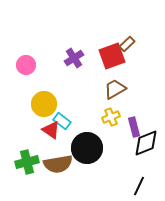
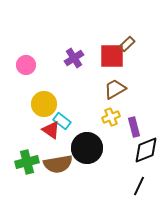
red square: rotated 20 degrees clockwise
black diamond: moved 7 px down
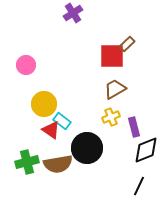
purple cross: moved 1 px left, 45 px up
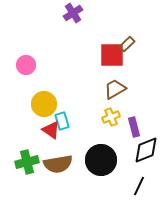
red square: moved 1 px up
cyan rectangle: rotated 36 degrees clockwise
black circle: moved 14 px right, 12 px down
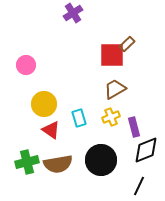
cyan rectangle: moved 17 px right, 3 px up
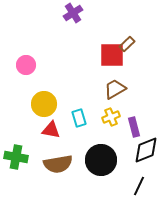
red triangle: rotated 24 degrees counterclockwise
green cross: moved 11 px left, 5 px up; rotated 25 degrees clockwise
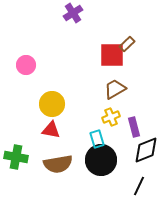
yellow circle: moved 8 px right
cyan rectangle: moved 18 px right, 21 px down
